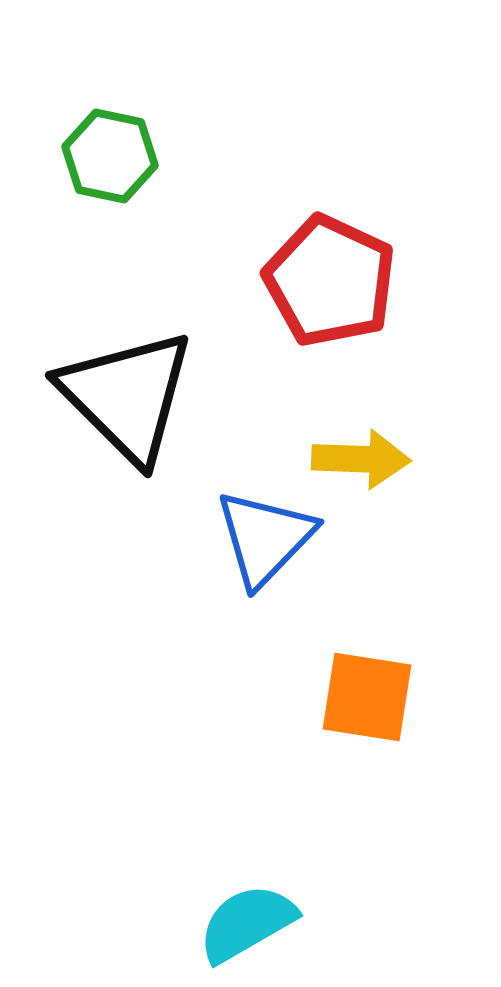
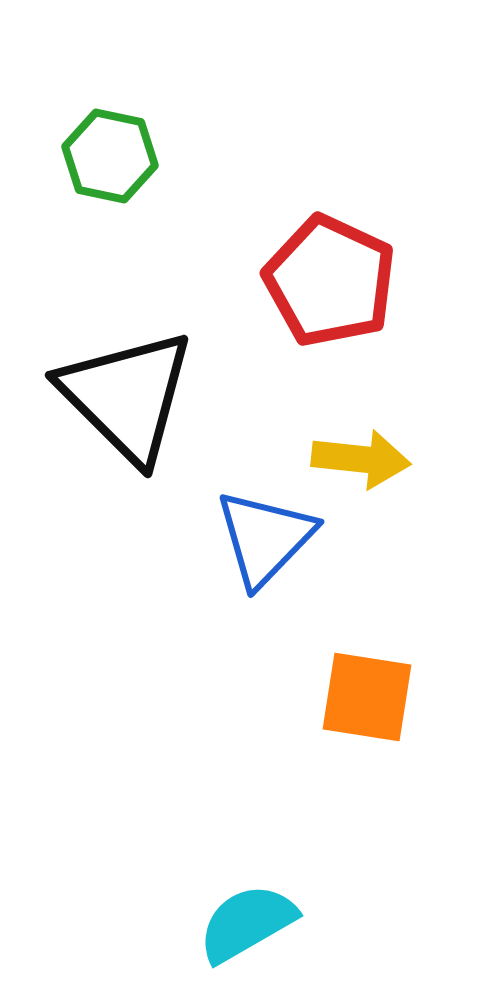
yellow arrow: rotated 4 degrees clockwise
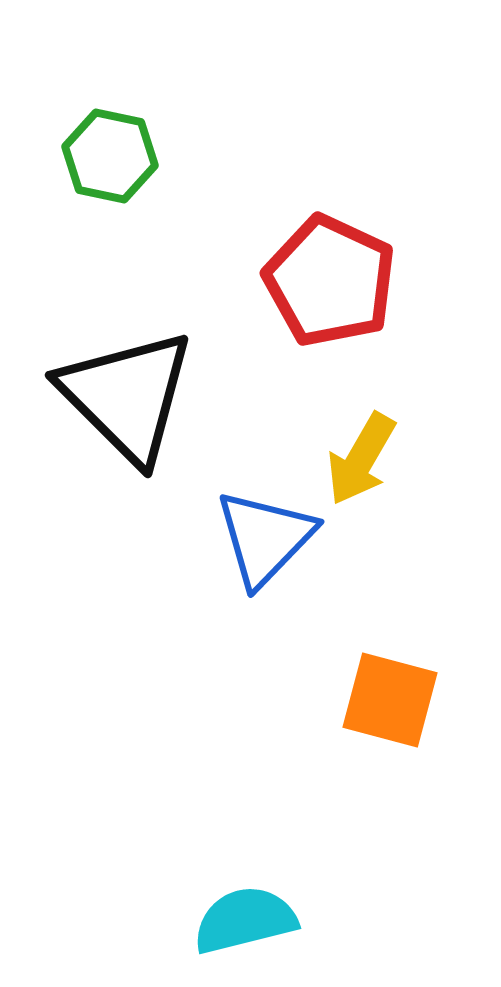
yellow arrow: rotated 114 degrees clockwise
orange square: moved 23 px right, 3 px down; rotated 6 degrees clockwise
cyan semicircle: moved 2 px left, 3 px up; rotated 16 degrees clockwise
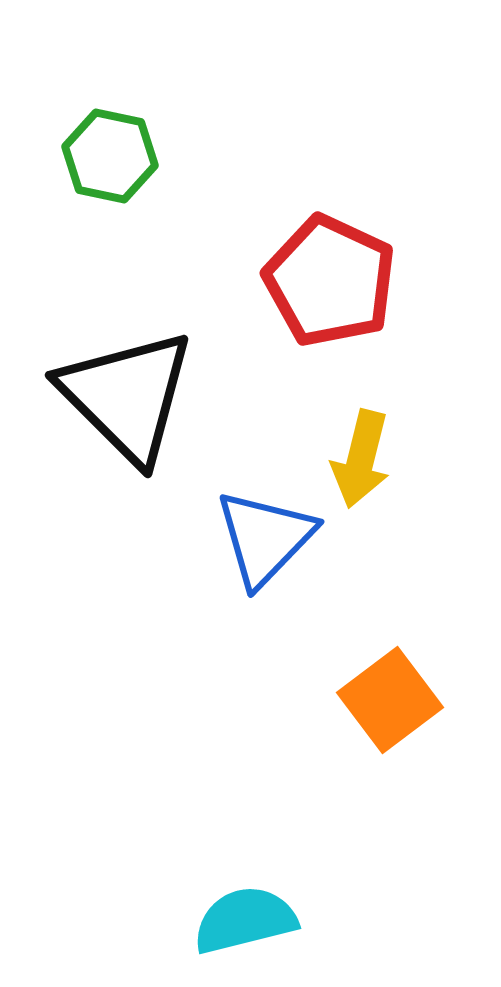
yellow arrow: rotated 16 degrees counterclockwise
orange square: rotated 38 degrees clockwise
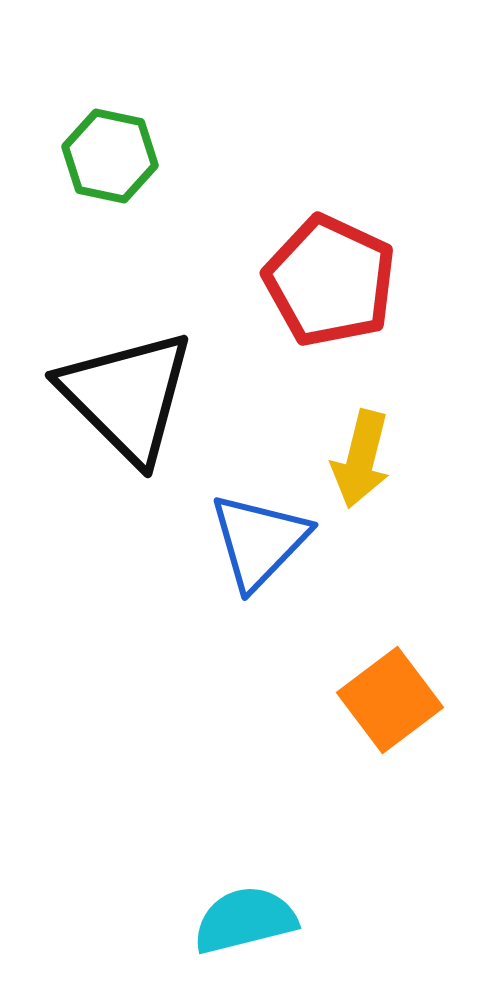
blue triangle: moved 6 px left, 3 px down
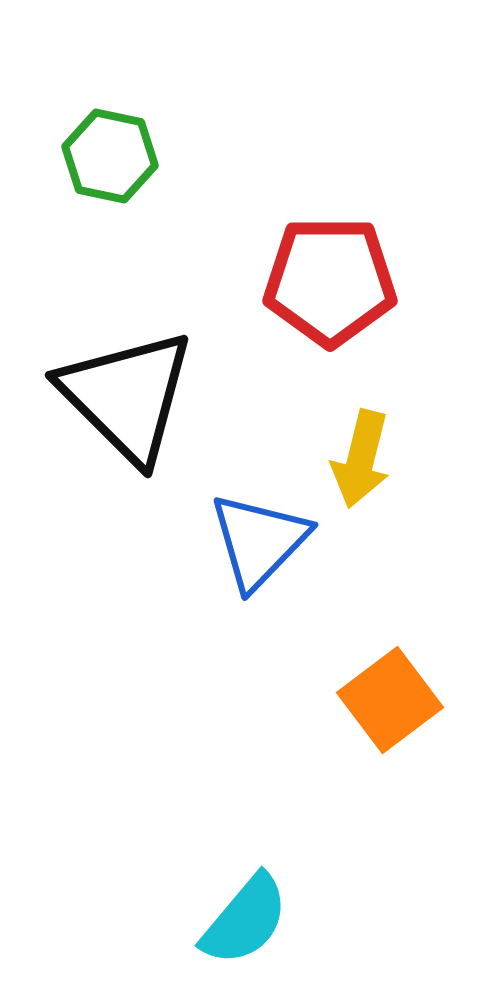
red pentagon: rotated 25 degrees counterclockwise
cyan semicircle: rotated 144 degrees clockwise
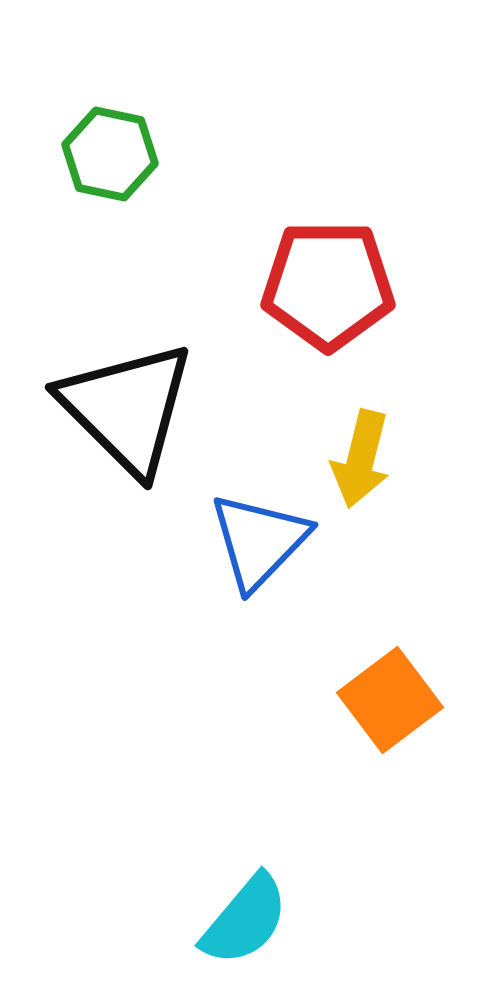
green hexagon: moved 2 px up
red pentagon: moved 2 px left, 4 px down
black triangle: moved 12 px down
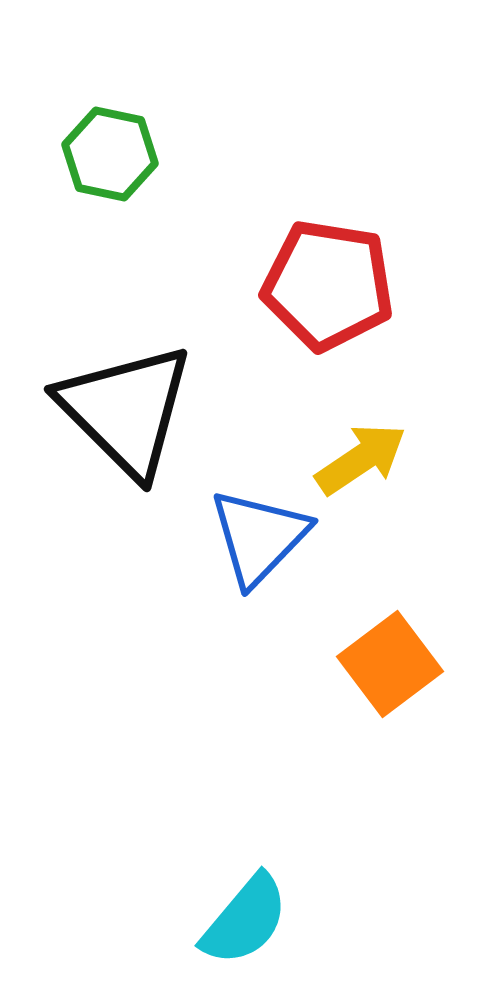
red pentagon: rotated 9 degrees clockwise
black triangle: moved 1 px left, 2 px down
yellow arrow: rotated 138 degrees counterclockwise
blue triangle: moved 4 px up
orange square: moved 36 px up
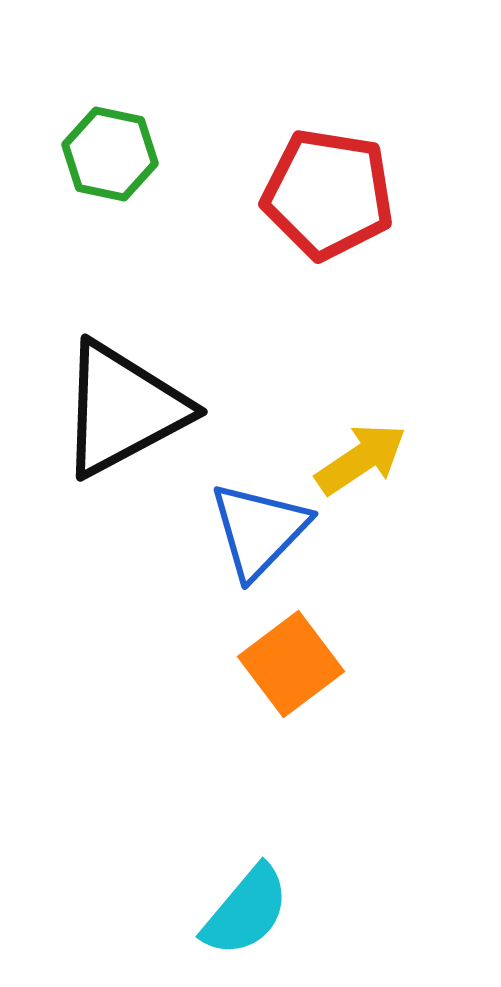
red pentagon: moved 91 px up
black triangle: moved 3 px left, 1 px up; rotated 47 degrees clockwise
blue triangle: moved 7 px up
orange square: moved 99 px left
cyan semicircle: moved 1 px right, 9 px up
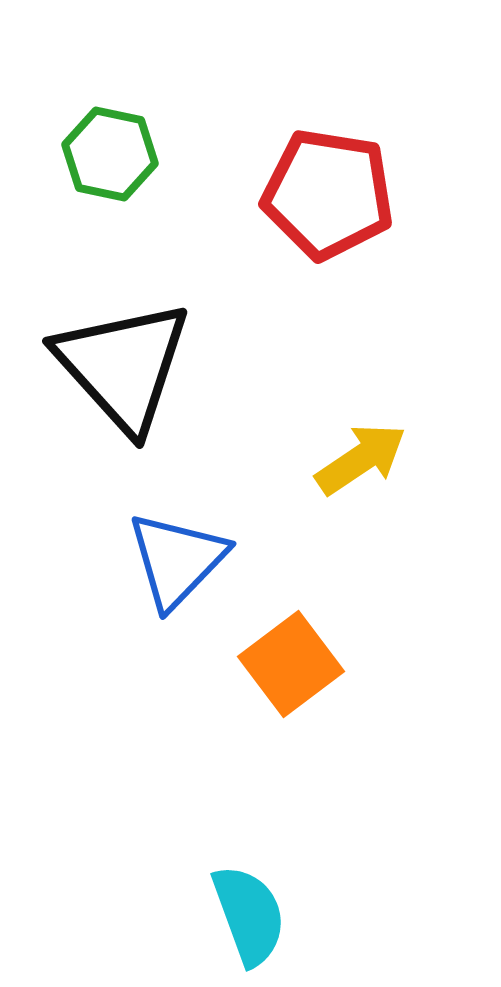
black triangle: moved 43 px up; rotated 44 degrees counterclockwise
blue triangle: moved 82 px left, 30 px down
cyan semicircle: moved 3 px right, 4 px down; rotated 60 degrees counterclockwise
